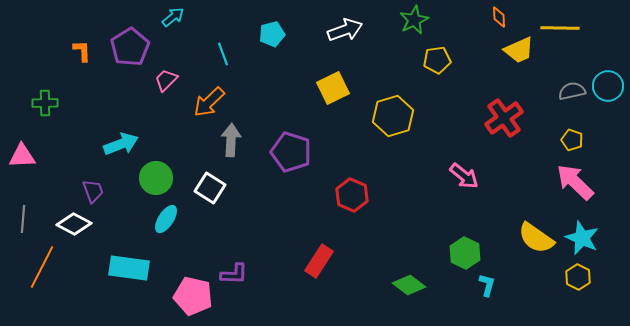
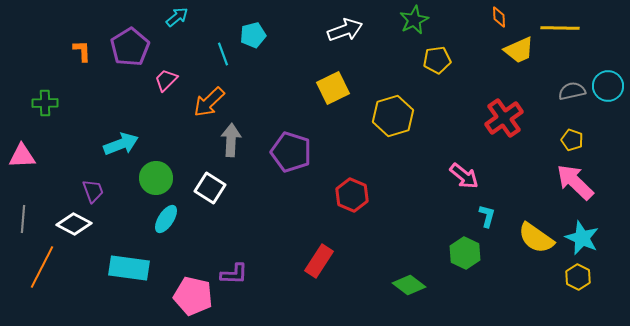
cyan arrow at (173, 17): moved 4 px right
cyan pentagon at (272, 34): moved 19 px left, 1 px down
cyan L-shape at (487, 285): moved 69 px up
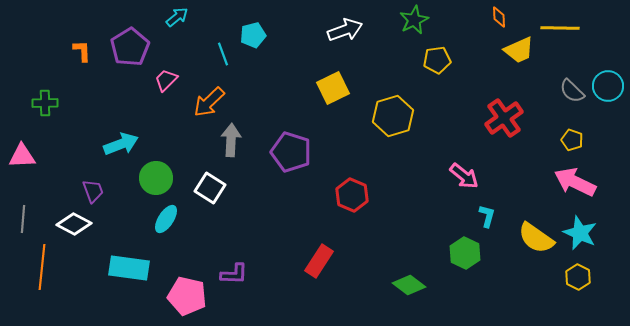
gray semicircle at (572, 91): rotated 124 degrees counterclockwise
pink arrow at (575, 182): rotated 18 degrees counterclockwise
cyan star at (582, 238): moved 2 px left, 5 px up
orange line at (42, 267): rotated 21 degrees counterclockwise
pink pentagon at (193, 296): moved 6 px left
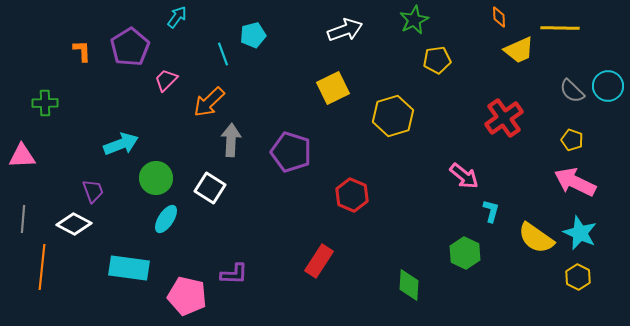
cyan arrow at (177, 17): rotated 15 degrees counterclockwise
cyan L-shape at (487, 216): moved 4 px right, 5 px up
green diamond at (409, 285): rotated 56 degrees clockwise
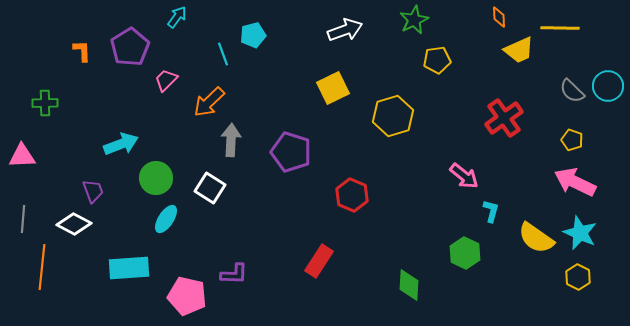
cyan rectangle at (129, 268): rotated 12 degrees counterclockwise
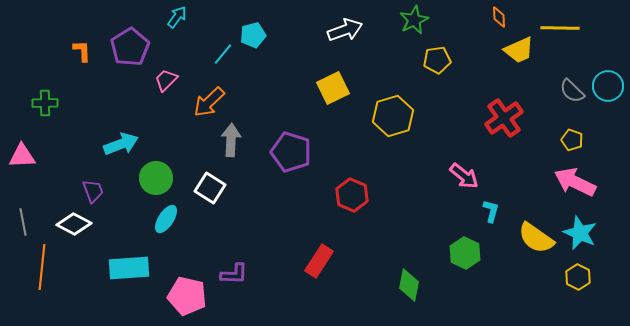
cyan line at (223, 54): rotated 60 degrees clockwise
gray line at (23, 219): moved 3 px down; rotated 16 degrees counterclockwise
green diamond at (409, 285): rotated 8 degrees clockwise
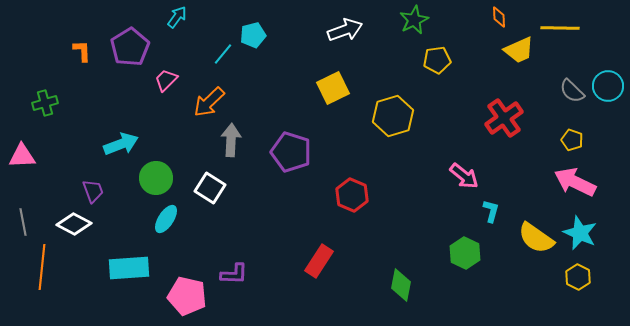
green cross at (45, 103): rotated 15 degrees counterclockwise
green diamond at (409, 285): moved 8 px left
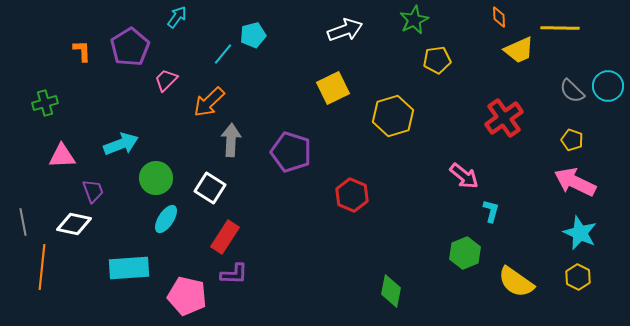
pink triangle at (22, 156): moved 40 px right
white diamond at (74, 224): rotated 16 degrees counterclockwise
yellow semicircle at (536, 238): moved 20 px left, 44 px down
green hexagon at (465, 253): rotated 12 degrees clockwise
red rectangle at (319, 261): moved 94 px left, 24 px up
green diamond at (401, 285): moved 10 px left, 6 px down
